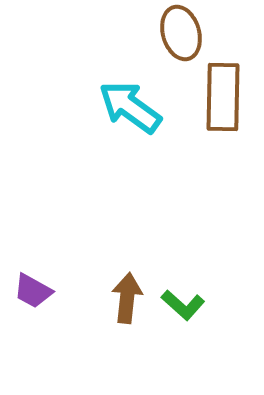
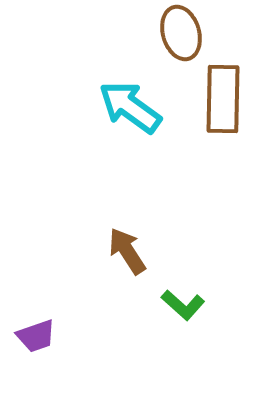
brown rectangle: moved 2 px down
purple trapezoid: moved 3 px right, 45 px down; rotated 48 degrees counterclockwise
brown arrow: moved 47 px up; rotated 39 degrees counterclockwise
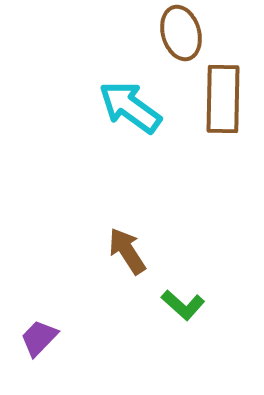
purple trapezoid: moved 3 px right, 2 px down; rotated 153 degrees clockwise
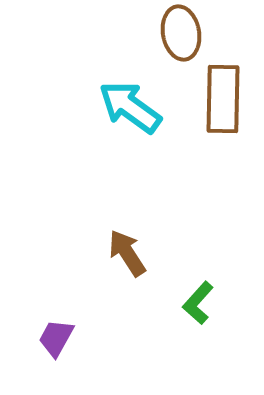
brown ellipse: rotated 6 degrees clockwise
brown arrow: moved 2 px down
green L-shape: moved 15 px right, 2 px up; rotated 90 degrees clockwise
purple trapezoid: moved 17 px right; rotated 15 degrees counterclockwise
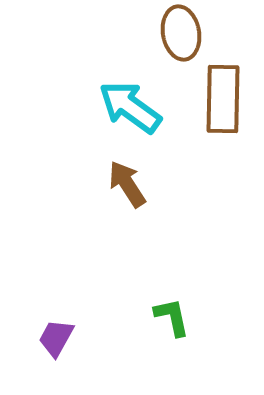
brown arrow: moved 69 px up
green L-shape: moved 26 px left, 14 px down; rotated 126 degrees clockwise
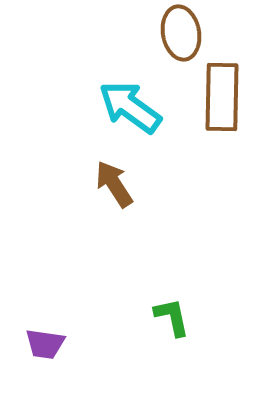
brown rectangle: moved 1 px left, 2 px up
brown arrow: moved 13 px left
purple trapezoid: moved 11 px left, 6 px down; rotated 111 degrees counterclockwise
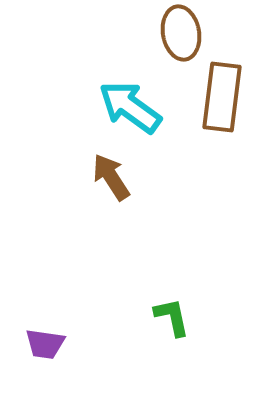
brown rectangle: rotated 6 degrees clockwise
brown arrow: moved 3 px left, 7 px up
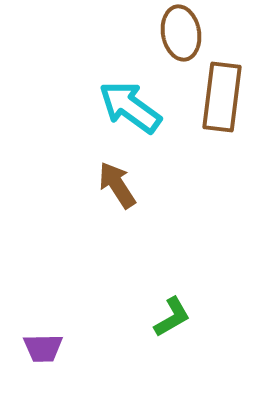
brown arrow: moved 6 px right, 8 px down
green L-shape: rotated 72 degrees clockwise
purple trapezoid: moved 2 px left, 4 px down; rotated 9 degrees counterclockwise
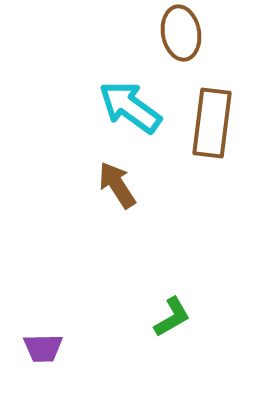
brown rectangle: moved 10 px left, 26 px down
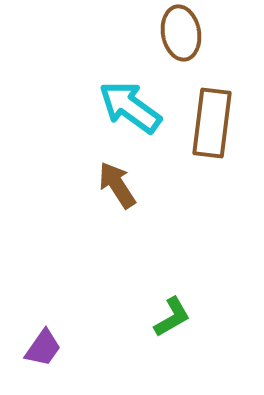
purple trapezoid: rotated 54 degrees counterclockwise
